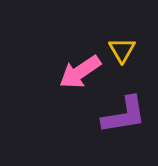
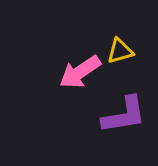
yellow triangle: moved 2 px left, 1 px down; rotated 44 degrees clockwise
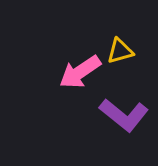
purple L-shape: rotated 48 degrees clockwise
